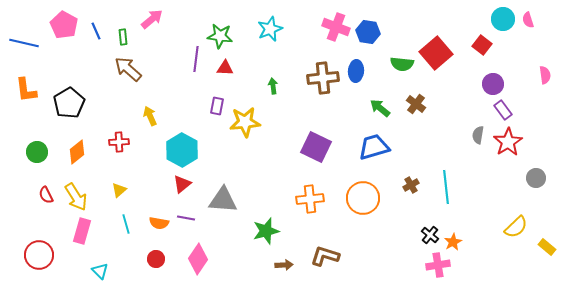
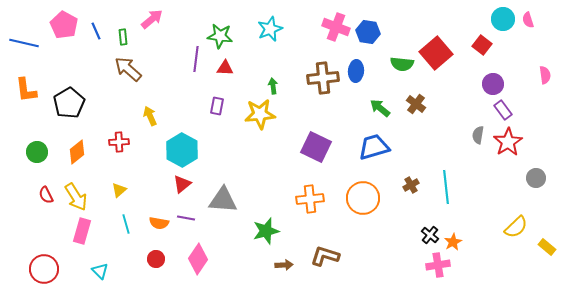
yellow star at (245, 122): moved 15 px right, 8 px up
red circle at (39, 255): moved 5 px right, 14 px down
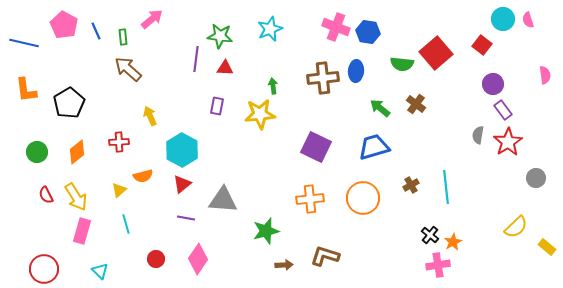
orange semicircle at (159, 223): moved 16 px left, 47 px up; rotated 24 degrees counterclockwise
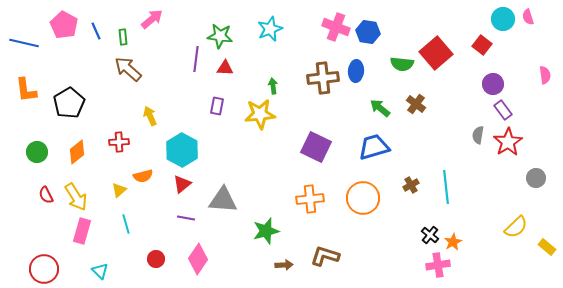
pink semicircle at (528, 20): moved 3 px up
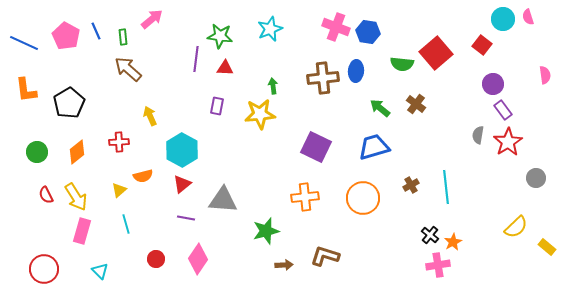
pink pentagon at (64, 25): moved 2 px right, 11 px down
blue line at (24, 43): rotated 12 degrees clockwise
orange cross at (310, 199): moved 5 px left, 2 px up
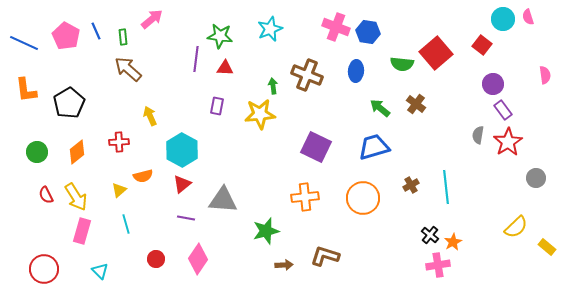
brown cross at (323, 78): moved 16 px left, 3 px up; rotated 28 degrees clockwise
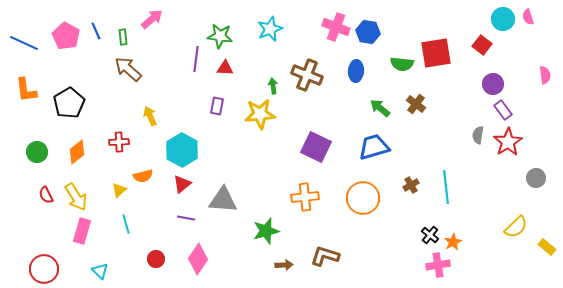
red square at (436, 53): rotated 32 degrees clockwise
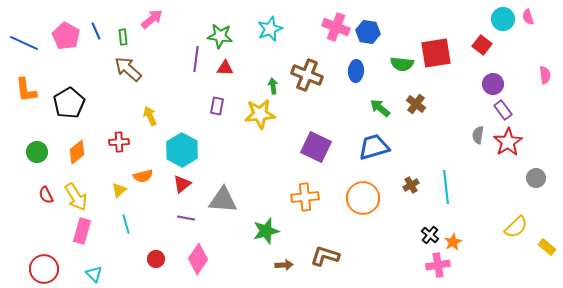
cyan triangle at (100, 271): moved 6 px left, 3 px down
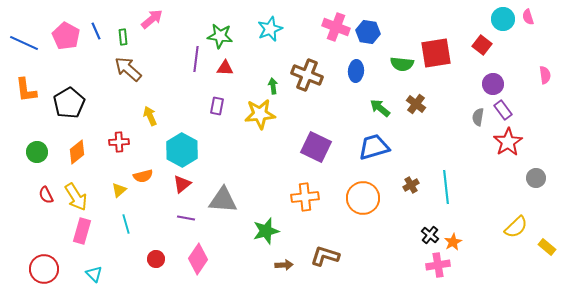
gray semicircle at (478, 135): moved 18 px up
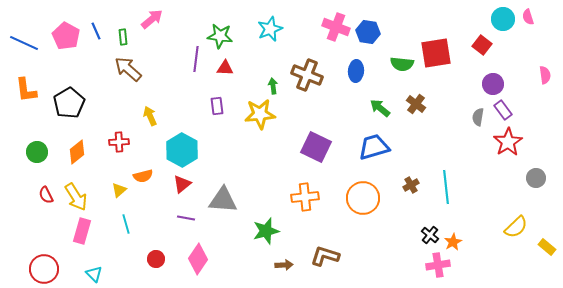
purple rectangle at (217, 106): rotated 18 degrees counterclockwise
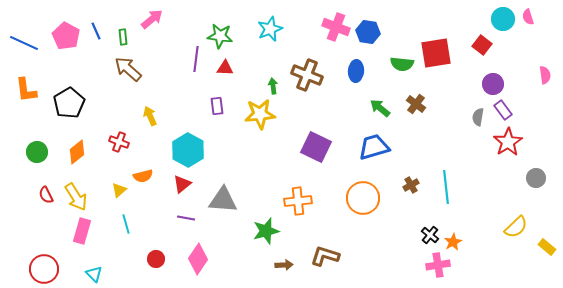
red cross at (119, 142): rotated 24 degrees clockwise
cyan hexagon at (182, 150): moved 6 px right
orange cross at (305, 197): moved 7 px left, 4 px down
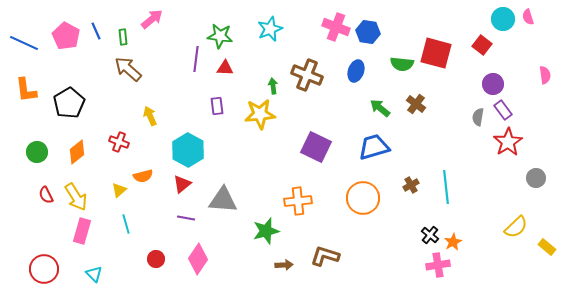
red square at (436, 53): rotated 24 degrees clockwise
blue ellipse at (356, 71): rotated 15 degrees clockwise
